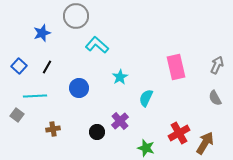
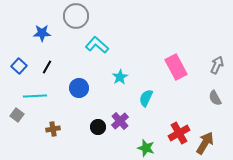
blue star: rotated 18 degrees clockwise
pink rectangle: rotated 15 degrees counterclockwise
black circle: moved 1 px right, 5 px up
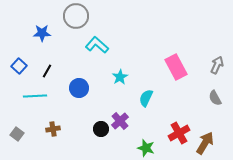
black line: moved 4 px down
gray square: moved 19 px down
black circle: moved 3 px right, 2 px down
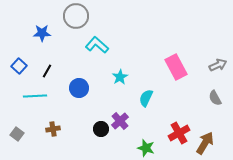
gray arrow: moved 1 px right; rotated 42 degrees clockwise
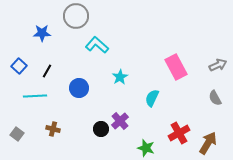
cyan semicircle: moved 6 px right
brown cross: rotated 24 degrees clockwise
brown arrow: moved 3 px right
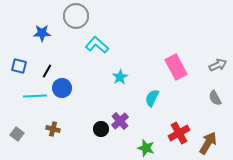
blue square: rotated 28 degrees counterclockwise
blue circle: moved 17 px left
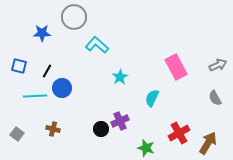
gray circle: moved 2 px left, 1 px down
purple cross: rotated 18 degrees clockwise
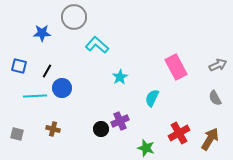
gray square: rotated 24 degrees counterclockwise
brown arrow: moved 2 px right, 4 px up
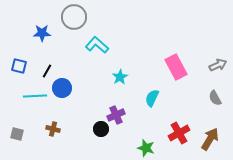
purple cross: moved 4 px left, 6 px up
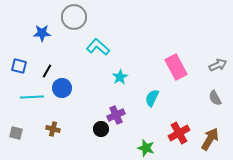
cyan L-shape: moved 1 px right, 2 px down
cyan line: moved 3 px left, 1 px down
gray square: moved 1 px left, 1 px up
